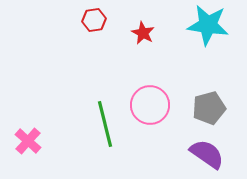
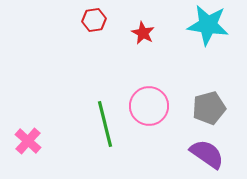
pink circle: moved 1 px left, 1 px down
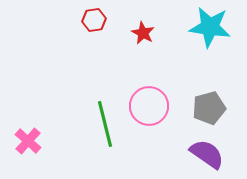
cyan star: moved 2 px right, 2 px down
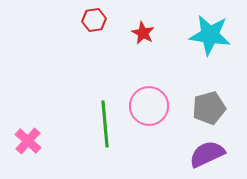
cyan star: moved 8 px down
green line: rotated 9 degrees clockwise
purple semicircle: rotated 60 degrees counterclockwise
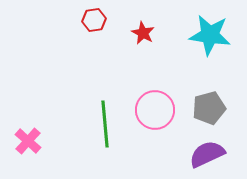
pink circle: moved 6 px right, 4 px down
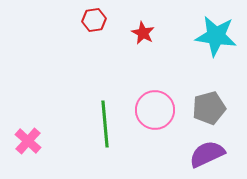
cyan star: moved 6 px right, 1 px down
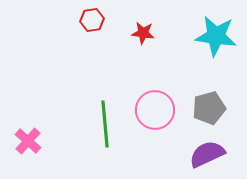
red hexagon: moved 2 px left
red star: rotated 20 degrees counterclockwise
